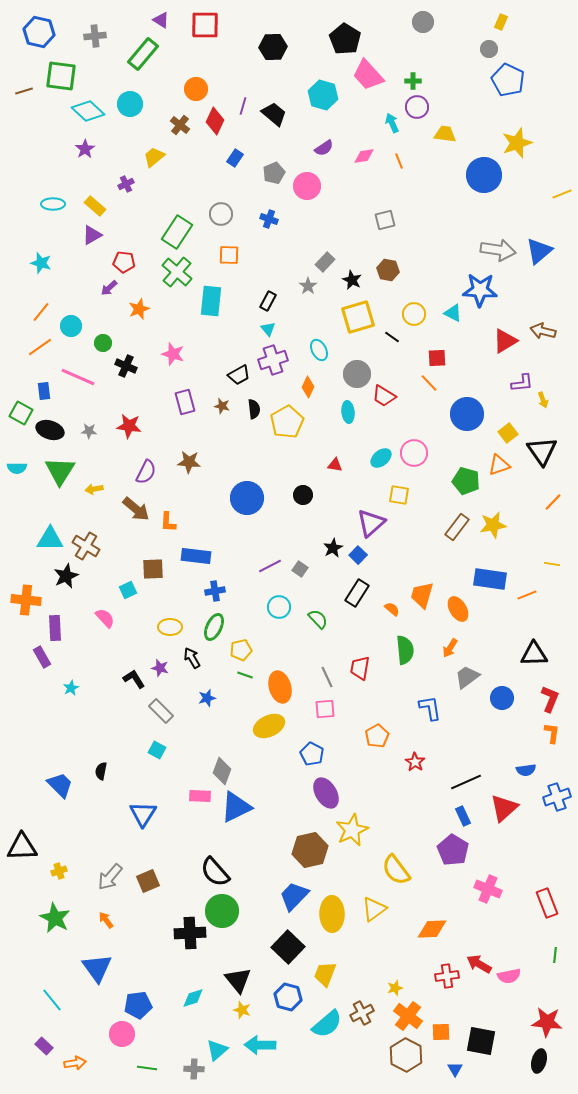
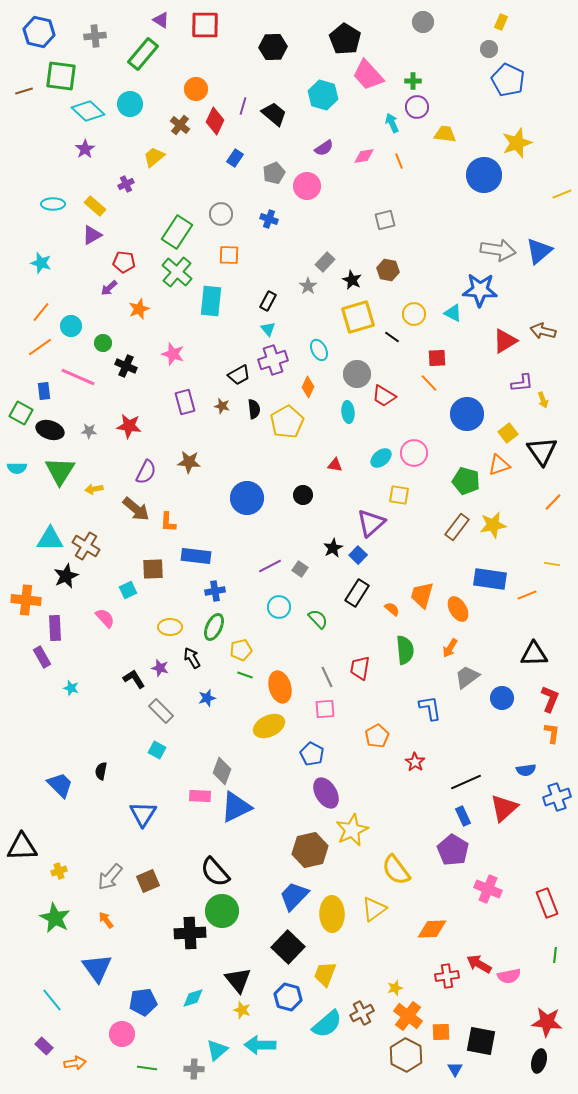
cyan star at (71, 688): rotated 28 degrees counterclockwise
blue pentagon at (138, 1005): moved 5 px right, 3 px up
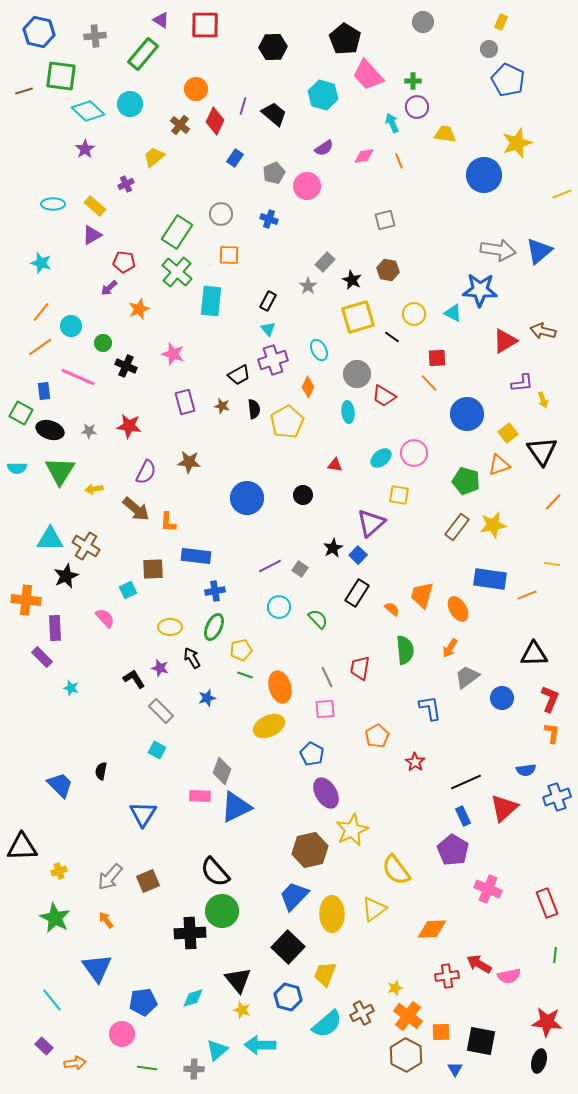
purple rectangle at (42, 657): rotated 15 degrees counterclockwise
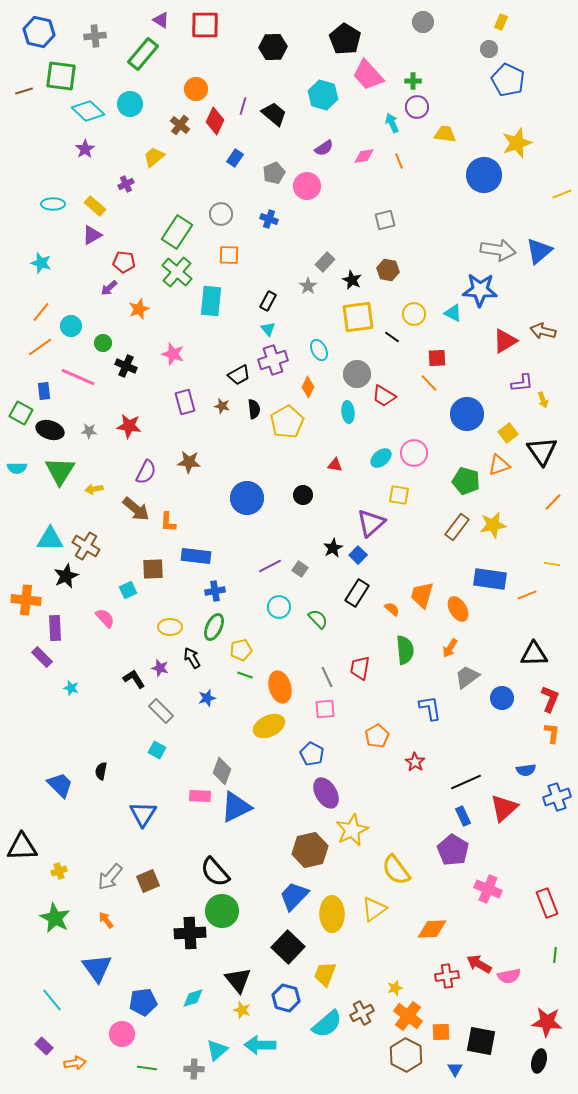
yellow square at (358, 317): rotated 8 degrees clockwise
blue hexagon at (288, 997): moved 2 px left, 1 px down
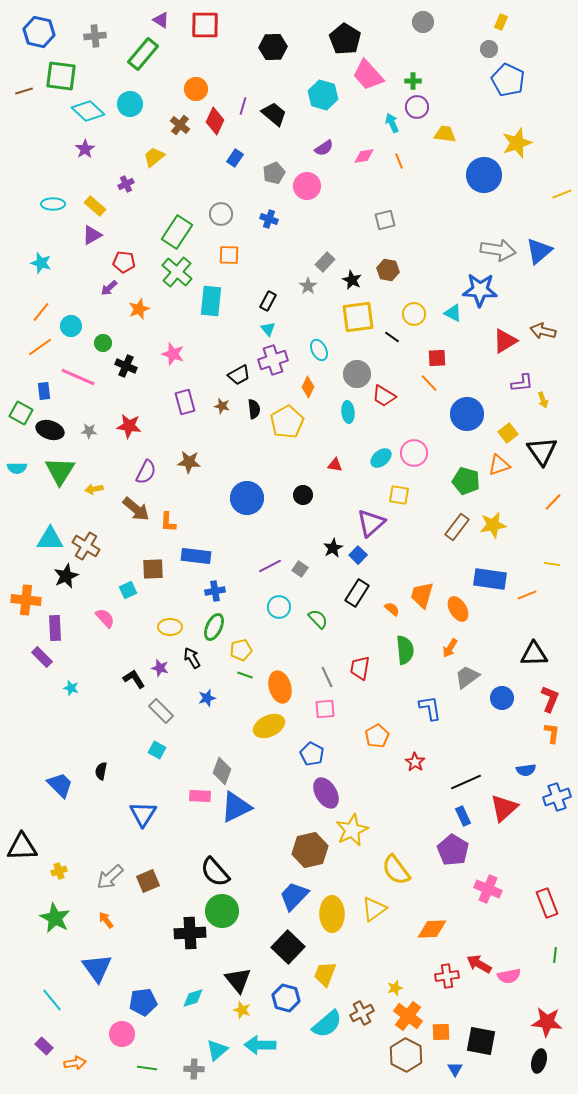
gray arrow at (110, 877): rotated 8 degrees clockwise
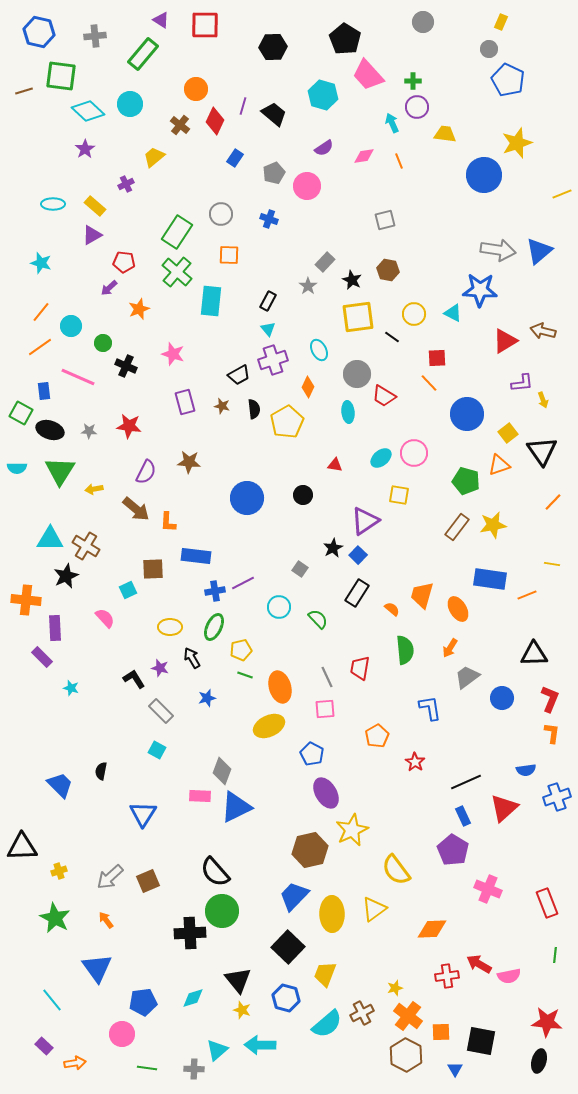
purple triangle at (371, 523): moved 6 px left, 2 px up; rotated 8 degrees clockwise
purple line at (270, 566): moved 27 px left, 17 px down
